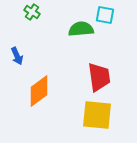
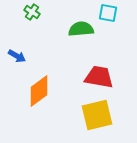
cyan square: moved 3 px right, 2 px up
blue arrow: rotated 36 degrees counterclockwise
red trapezoid: rotated 72 degrees counterclockwise
yellow square: rotated 20 degrees counterclockwise
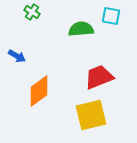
cyan square: moved 3 px right, 3 px down
red trapezoid: rotated 32 degrees counterclockwise
yellow square: moved 6 px left
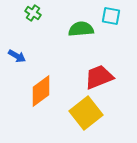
green cross: moved 1 px right, 1 px down
orange diamond: moved 2 px right
yellow square: moved 5 px left, 2 px up; rotated 24 degrees counterclockwise
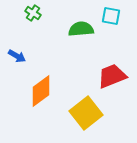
red trapezoid: moved 13 px right, 1 px up
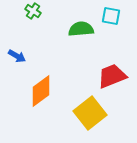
green cross: moved 2 px up
yellow square: moved 4 px right
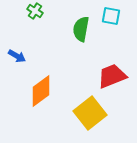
green cross: moved 2 px right
green semicircle: rotated 75 degrees counterclockwise
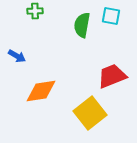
green cross: rotated 35 degrees counterclockwise
green semicircle: moved 1 px right, 4 px up
orange diamond: rotated 28 degrees clockwise
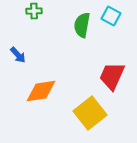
green cross: moved 1 px left
cyan square: rotated 18 degrees clockwise
blue arrow: moved 1 px right, 1 px up; rotated 18 degrees clockwise
red trapezoid: rotated 44 degrees counterclockwise
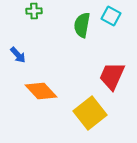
orange diamond: rotated 56 degrees clockwise
